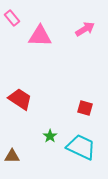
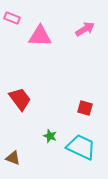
pink rectangle: rotated 28 degrees counterclockwise
red trapezoid: rotated 20 degrees clockwise
green star: rotated 16 degrees counterclockwise
brown triangle: moved 1 px right, 2 px down; rotated 21 degrees clockwise
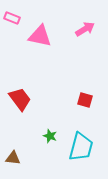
pink triangle: rotated 10 degrees clockwise
red square: moved 8 px up
cyan trapezoid: rotated 80 degrees clockwise
brown triangle: rotated 14 degrees counterclockwise
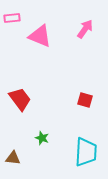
pink rectangle: rotated 28 degrees counterclockwise
pink arrow: rotated 24 degrees counterclockwise
pink triangle: rotated 10 degrees clockwise
green star: moved 8 px left, 2 px down
cyan trapezoid: moved 5 px right, 5 px down; rotated 12 degrees counterclockwise
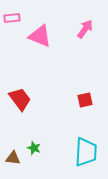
red square: rotated 28 degrees counterclockwise
green star: moved 8 px left, 10 px down
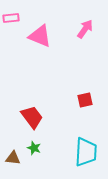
pink rectangle: moved 1 px left
red trapezoid: moved 12 px right, 18 px down
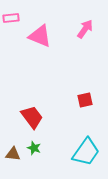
cyan trapezoid: rotated 32 degrees clockwise
brown triangle: moved 4 px up
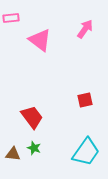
pink triangle: moved 4 px down; rotated 15 degrees clockwise
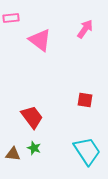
red square: rotated 21 degrees clockwise
cyan trapezoid: moved 1 px right, 1 px up; rotated 68 degrees counterclockwise
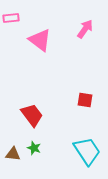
red trapezoid: moved 2 px up
